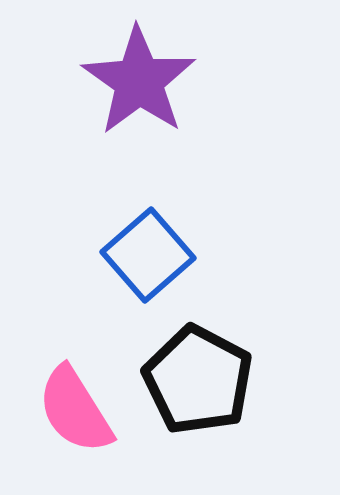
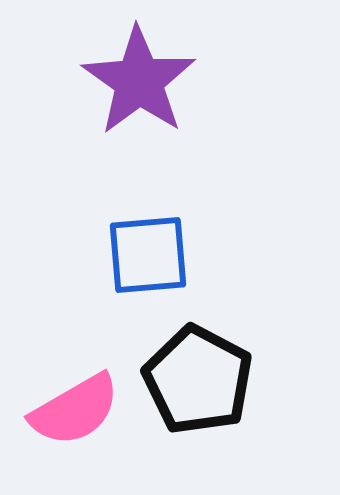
blue square: rotated 36 degrees clockwise
pink semicircle: rotated 88 degrees counterclockwise
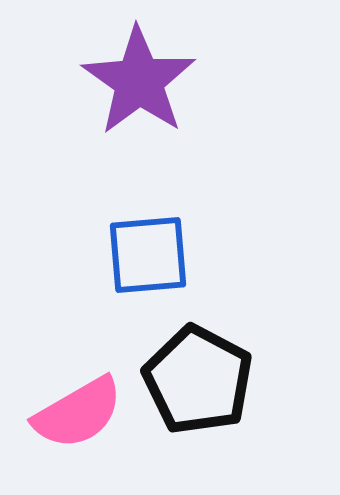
pink semicircle: moved 3 px right, 3 px down
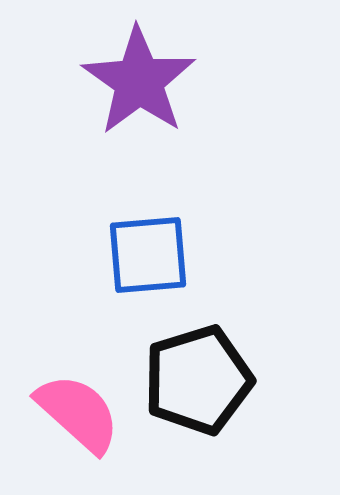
black pentagon: rotated 27 degrees clockwise
pink semicircle: rotated 108 degrees counterclockwise
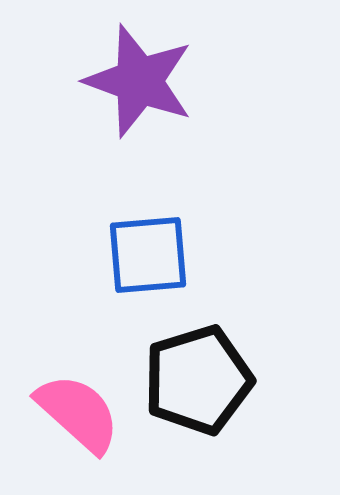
purple star: rotated 15 degrees counterclockwise
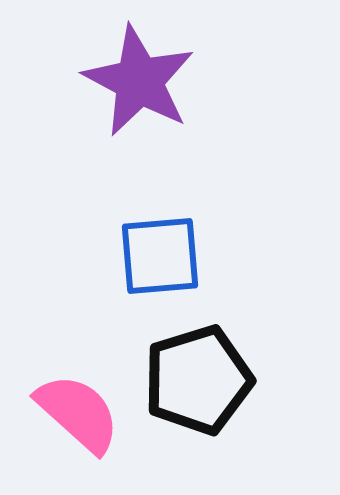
purple star: rotated 8 degrees clockwise
blue square: moved 12 px right, 1 px down
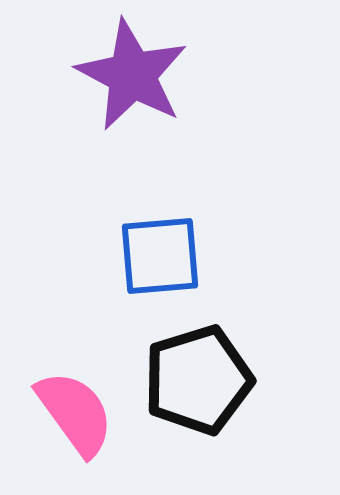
purple star: moved 7 px left, 6 px up
pink semicircle: moved 3 px left; rotated 12 degrees clockwise
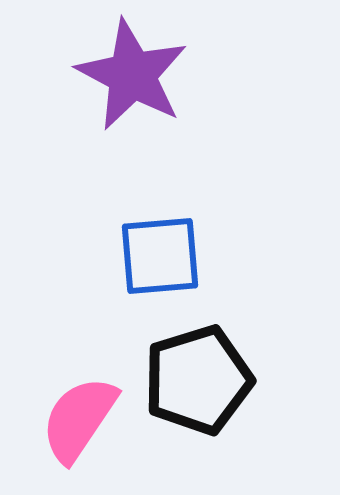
pink semicircle: moved 4 px right, 6 px down; rotated 110 degrees counterclockwise
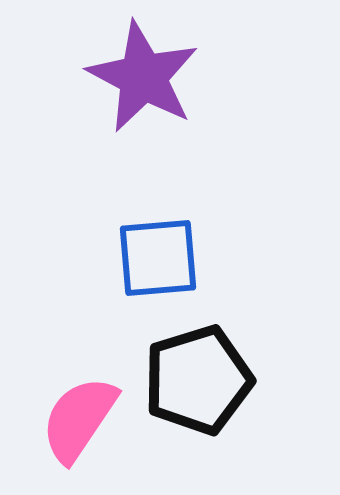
purple star: moved 11 px right, 2 px down
blue square: moved 2 px left, 2 px down
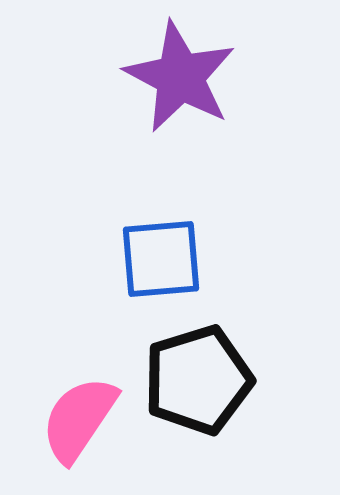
purple star: moved 37 px right
blue square: moved 3 px right, 1 px down
